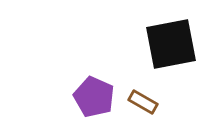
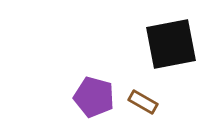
purple pentagon: rotated 9 degrees counterclockwise
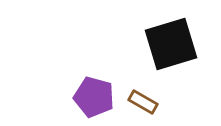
black square: rotated 6 degrees counterclockwise
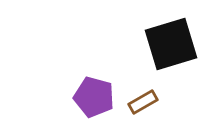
brown rectangle: rotated 60 degrees counterclockwise
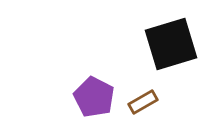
purple pentagon: rotated 12 degrees clockwise
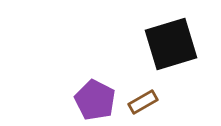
purple pentagon: moved 1 px right, 3 px down
